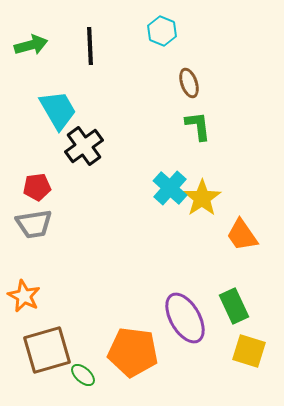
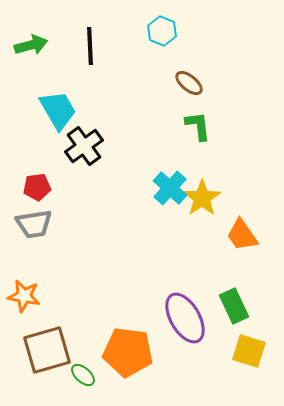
brown ellipse: rotated 32 degrees counterclockwise
orange star: rotated 16 degrees counterclockwise
orange pentagon: moved 5 px left
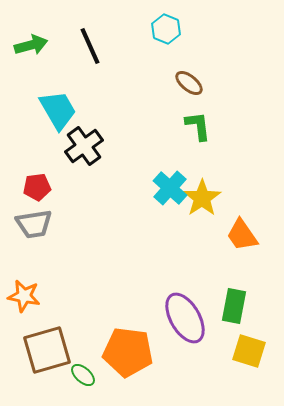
cyan hexagon: moved 4 px right, 2 px up
black line: rotated 21 degrees counterclockwise
green rectangle: rotated 36 degrees clockwise
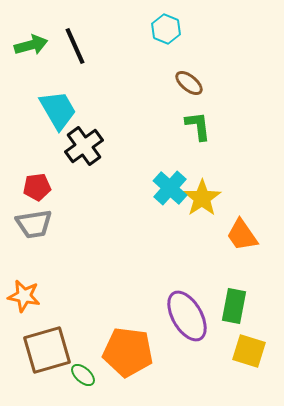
black line: moved 15 px left
purple ellipse: moved 2 px right, 2 px up
